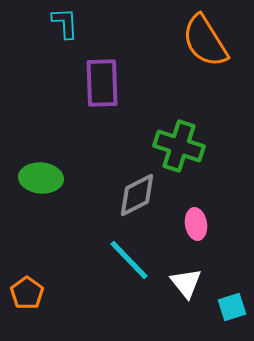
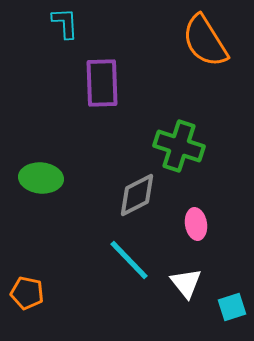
orange pentagon: rotated 24 degrees counterclockwise
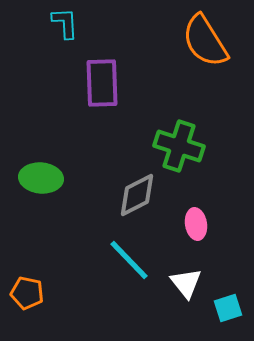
cyan square: moved 4 px left, 1 px down
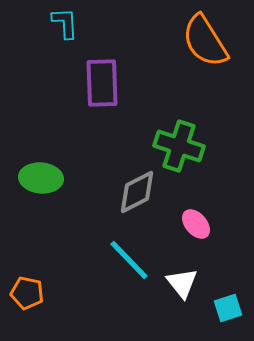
gray diamond: moved 3 px up
pink ellipse: rotated 32 degrees counterclockwise
white triangle: moved 4 px left
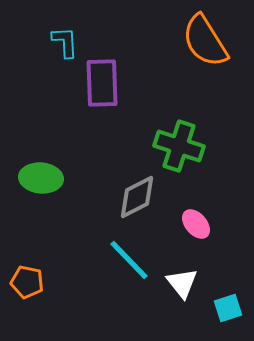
cyan L-shape: moved 19 px down
gray diamond: moved 5 px down
orange pentagon: moved 11 px up
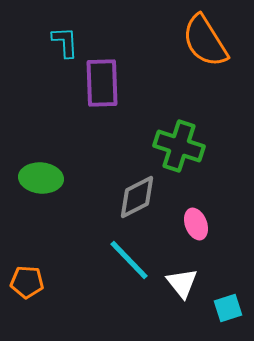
pink ellipse: rotated 20 degrees clockwise
orange pentagon: rotated 8 degrees counterclockwise
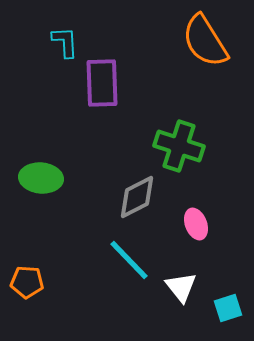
white triangle: moved 1 px left, 4 px down
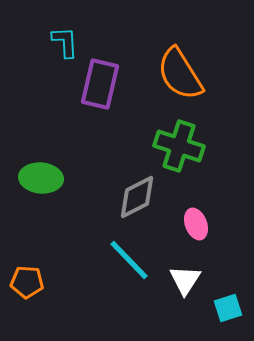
orange semicircle: moved 25 px left, 33 px down
purple rectangle: moved 2 px left, 1 px down; rotated 15 degrees clockwise
white triangle: moved 4 px right, 7 px up; rotated 12 degrees clockwise
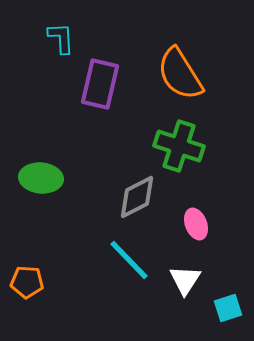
cyan L-shape: moved 4 px left, 4 px up
